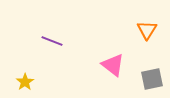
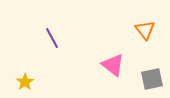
orange triangle: moved 2 px left; rotated 10 degrees counterclockwise
purple line: moved 3 px up; rotated 40 degrees clockwise
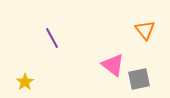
gray square: moved 13 px left
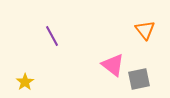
purple line: moved 2 px up
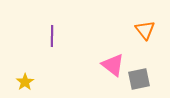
purple line: rotated 30 degrees clockwise
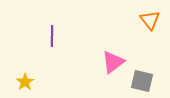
orange triangle: moved 5 px right, 10 px up
pink triangle: moved 3 px up; rotated 45 degrees clockwise
gray square: moved 3 px right, 2 px down; rotated 25 degrees clockwise
